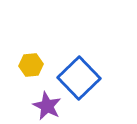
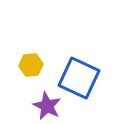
blue square: rotated 21 degrees counterclockwise
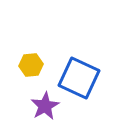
purple star: moved 2 px left; rotated 16 degrees clockwise
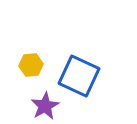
blue square: moved 2 px up
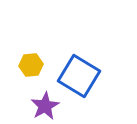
blue square: rotated 6 degrees clockwise
